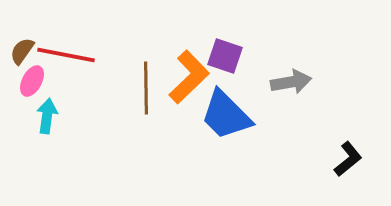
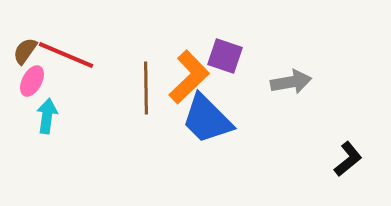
brown semicircle: moved 3 px right
red line: rotated 12 degrees clockwise
blue trapezoid: moved 19 px left, 4 px down
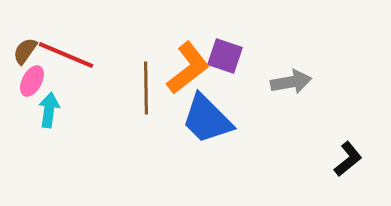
orange L-shape: moved 1 px left, 9 px up; rotated 6 degrees clockwise
cyan arrow: moved 2 px right, 6 px up
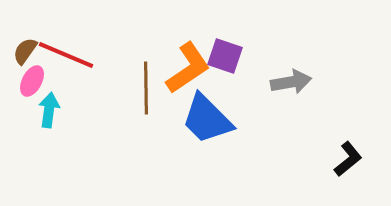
orange L-shape: rotated 4 degrees clockwise
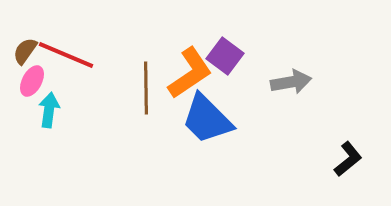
purple square: rotated 18 degrees clockwise
orange L-shape: moved 2 px right, 5 px down
